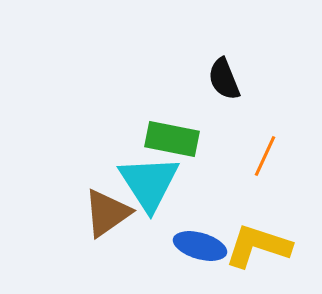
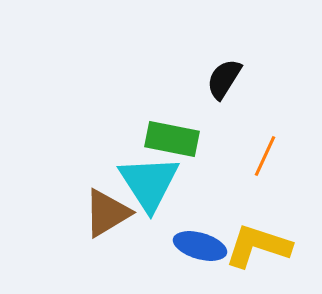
black semicircle: rotated 54 degrees clockwise
brown triangle: rotated 4 degrees clockwise
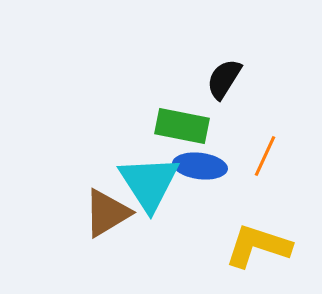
green rectangle: moved 10 px right, 13 px up
blue ellipse: moved 80 px up; rotated 9 degrees counterclockwise
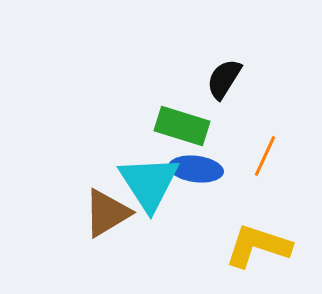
green rectangle: rotated 6 degrees clockwise
blue ellipse: moved 4 px left, 3 px down
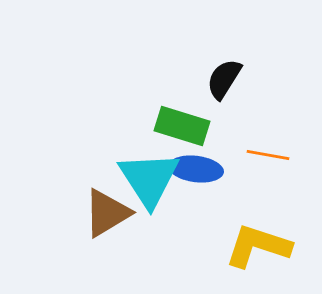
orange line: moved 3 px right, 1 px up; rotated 75 degrees clockwise
cyan triangle: moved 4 px up
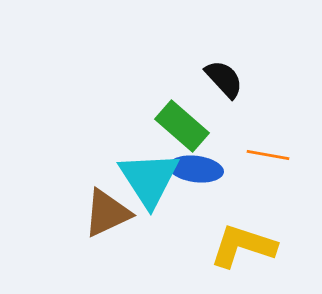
black semicircle: rotated 105 degrees clockwise
green rectangle: rotated 24 degrees clockwise
brown triangle: rotated 6 degrees clockwise
yellow L-shape: moved 15 px left
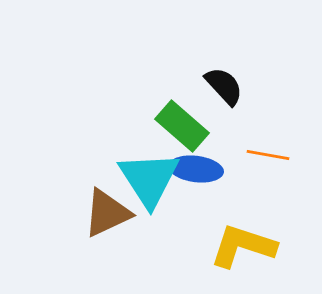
black semicircle: moved 7 px down
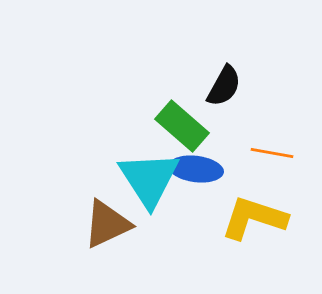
black semicircle: rotated 72 degrees clockwise
orange line: moved 4 px right, 2 px up
brown triangle: moved 11 px down
yellow L-shape: moved 11 px right, 28 px up
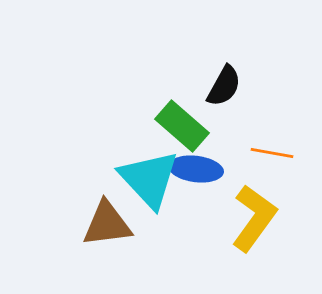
cyan triangle: rotated 10 degrees counterclockwise
yellow L-shape: rotated 108 degrees clockwise
brown triangle: rotated 18 degrees clockwise
